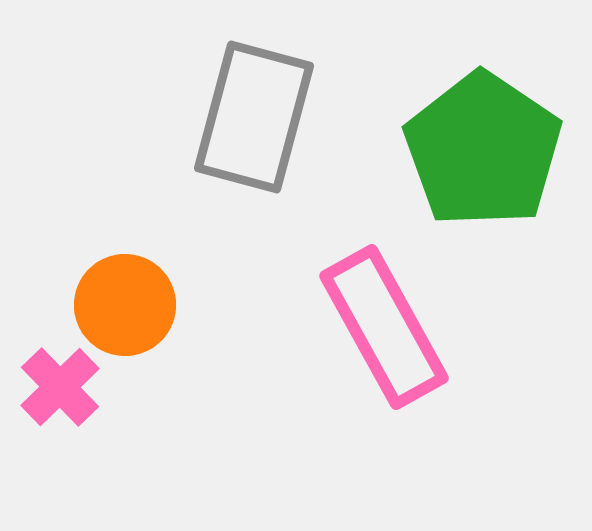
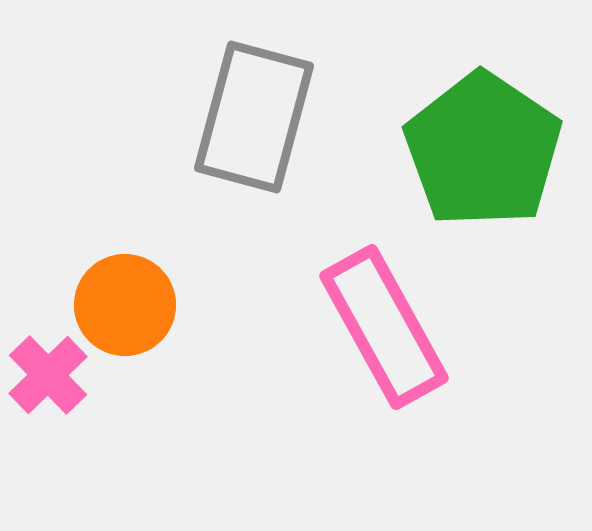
pink cross: moved 12 px left, 12 px up
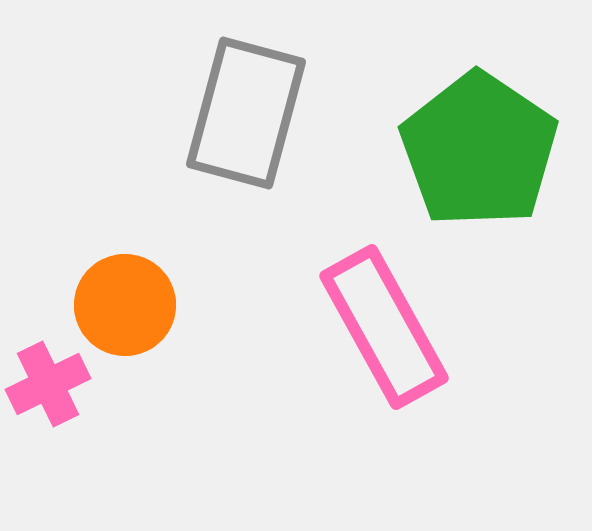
gray rectangle: moved 8 px left, 4 px up
green pentagon: moved 4 px left
pink cross: moved 9 px down; rotated 18 degrees clockwise
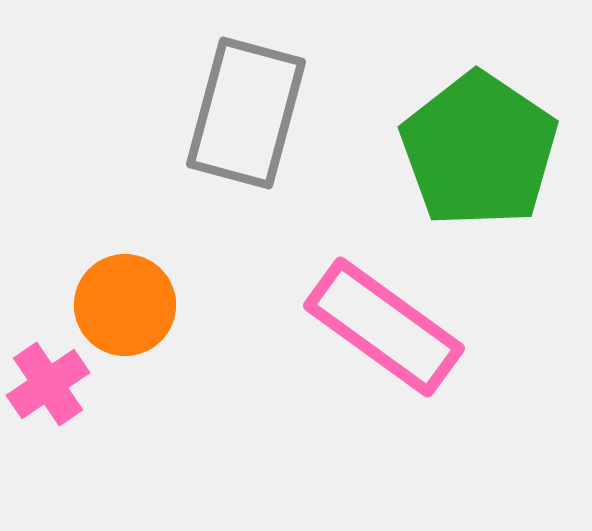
pink rectangle: rotated 25 degrees counterclockwise
pink cross: rotated 8 degrees counterclockwise
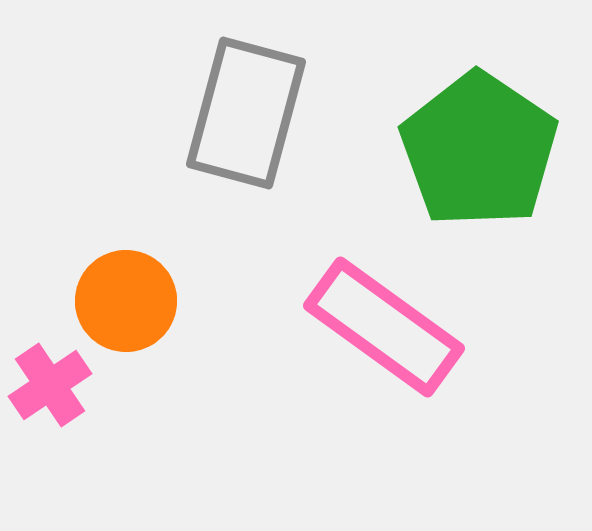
orange circle: moved 1 px right, 4 px up
pink cross: moved 2 px right, 1 px down
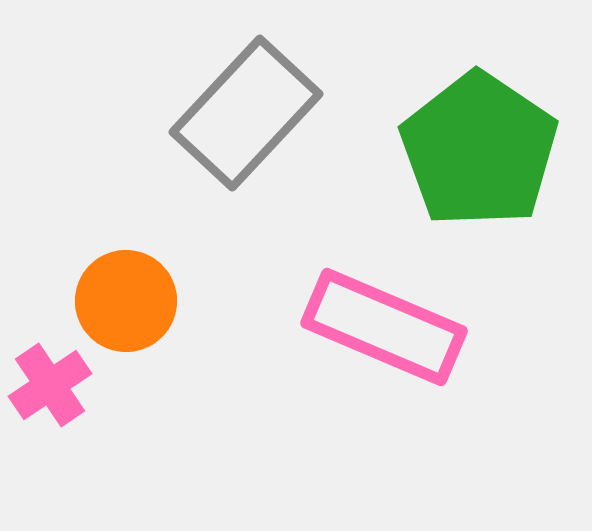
gray rectangle: rotated 28 degrees clockwise
pink rectangle: rotated 13 degrees counterclockwise
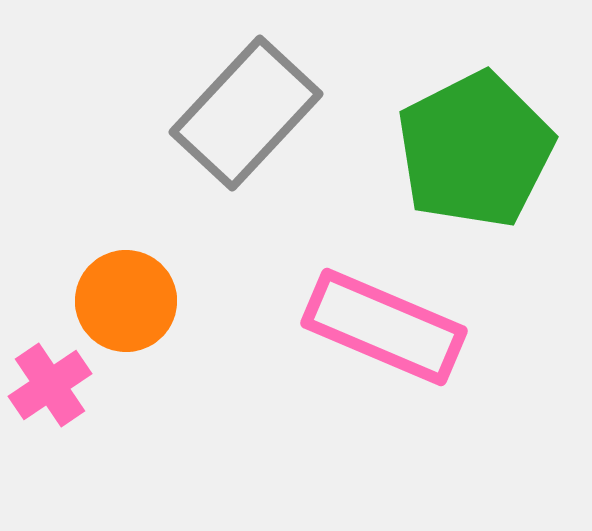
green pentagon: moved 4 px left; rotated 11 degrees clockwise
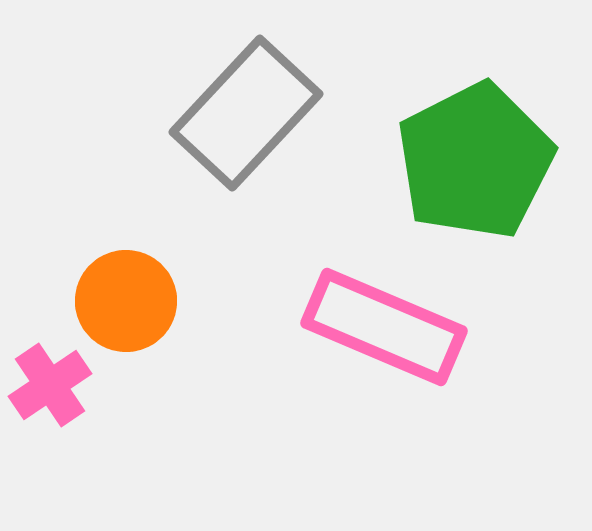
green pentagon: moved 11 px down
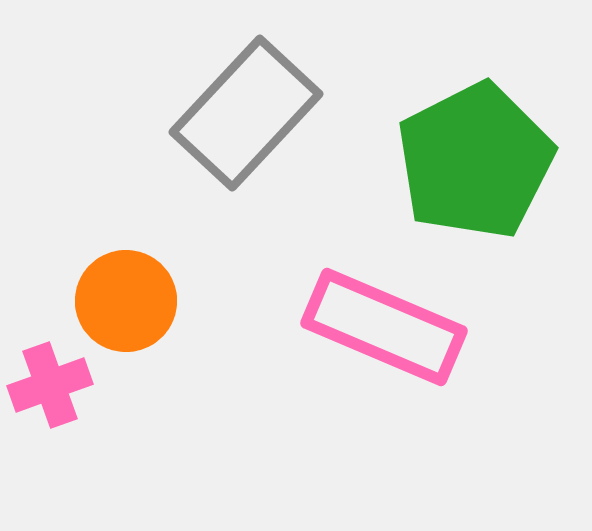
pink cross: rotated 14 degrees clockwise
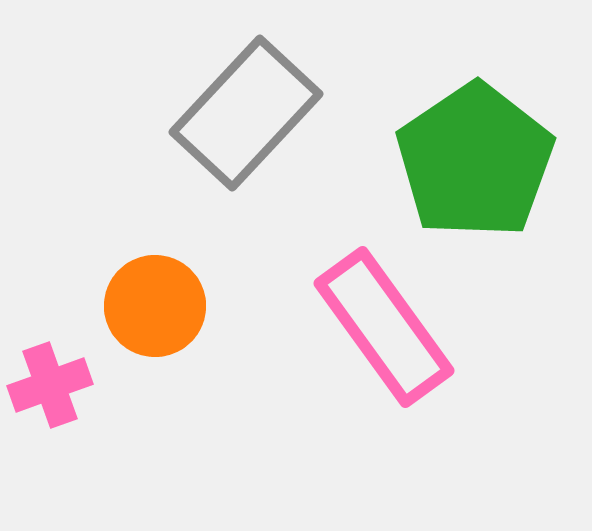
green pentagon: rotated 7 degrees counterclockwise
orange circle: moved 29 px right, 5 px down
pink rectangle: rotated 31 degrees clockwise
